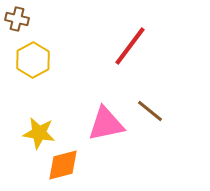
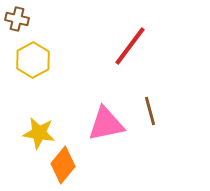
brown line: rotated 36 degrees clockwise
orange diamond: rotated 36 degrees counterclockwise
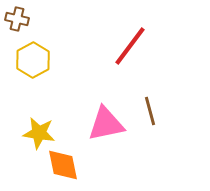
orange diamond: rotated 51 degrees counterclockwise
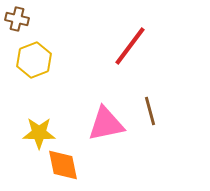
yellow hexagon: moved 1 px right; rotated 8 degrees clockwise
yellow star: rotated 8 degrees counterclockwise
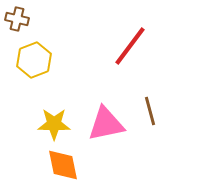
yellow star: moved 15 px right, 9 px up
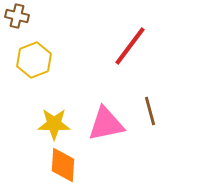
brown cross: moved 3 px up
orange diamond: rotated 15 degrees clockwise
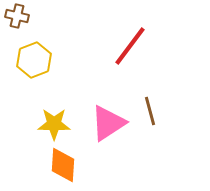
pink triangle: moved 2 px right, 1 px up; rotated 21 degrees counterclockwise
